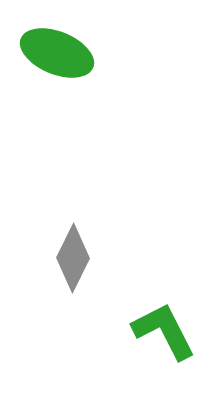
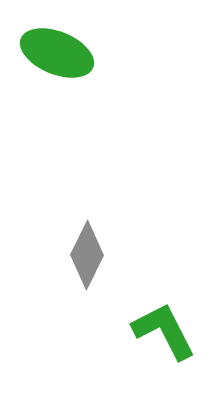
gray diamond: moved 14 px right, 3 px up
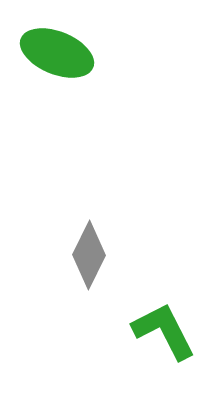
gray diamond: moved 2 px right
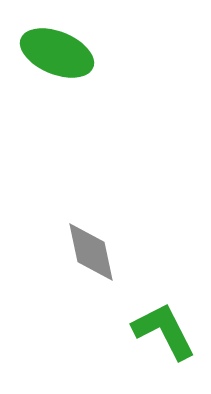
gray diamond: moved 2 px right, 3 px up; rotated 38 degrees counterclockwise
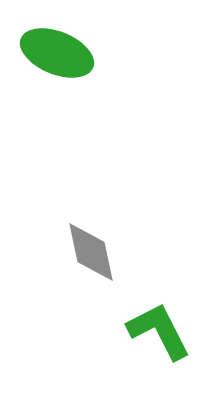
green L-shape: moved 5 px left
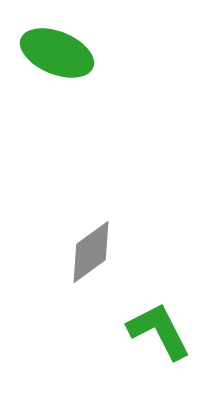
gray diamond: rotated 66 degrees clockwise
